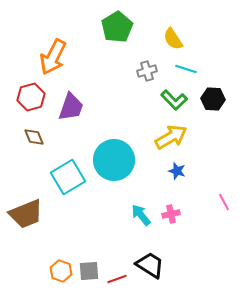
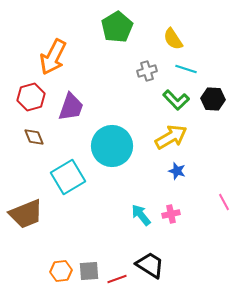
green L-shape: moved 2 px right
cyan circle: moved 2 px left, 14 px up
orange hexagon: rotated 25 degrees counterclockwise
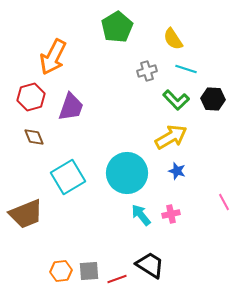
cyan circle: moved 15 px right, 27 px down
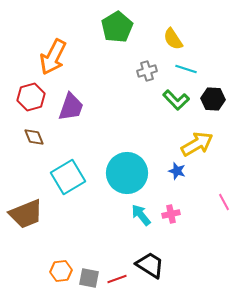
yellow arrow: moved 26 px right, 7 px down
gray square: moved 7 px down; rotated 15 degrees clockwise
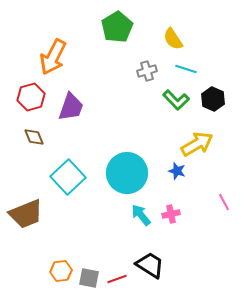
black hexagon: rotated 20 degrees clockwise
cyan square: rotated 12 degrees counterclockwise
